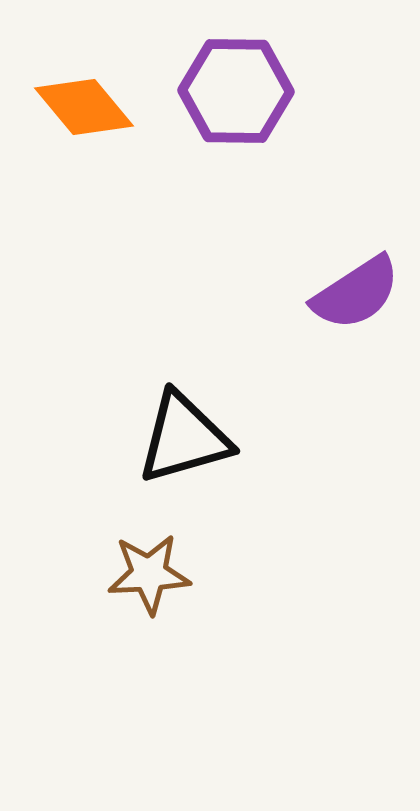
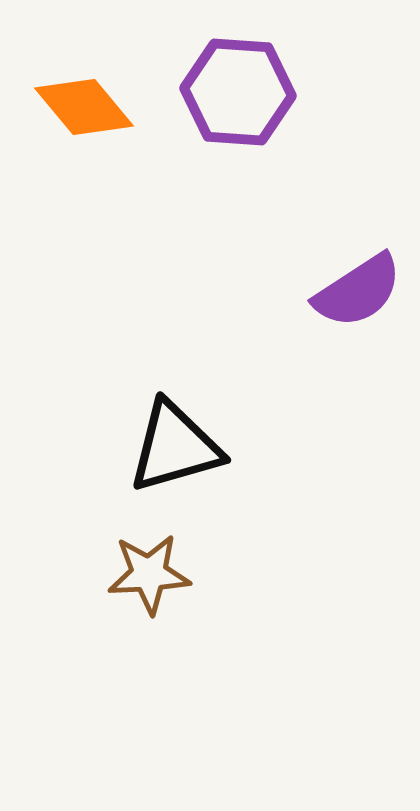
purple hexagon: moved 2 px right, 1 px down; rotated 3 degrees clockwise
purple semicircle: moved 2 px right, 2 px up
black triangle: moved 9 px left, 9 px down
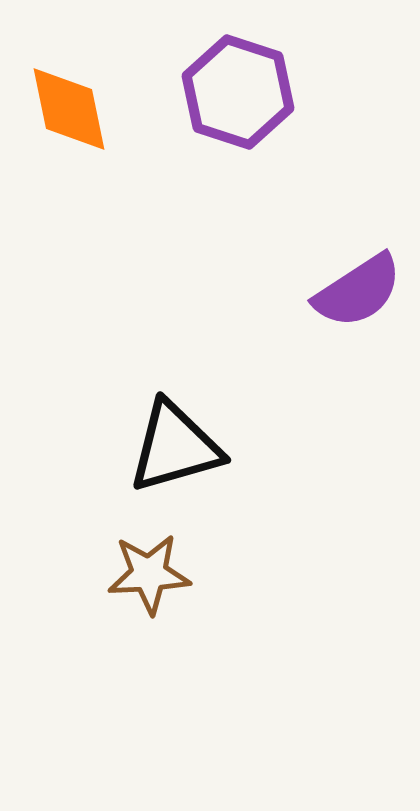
purple hexagon: rotated 14 degrees clockwise
orange diamond: moved 15 px left, 2 px down; rotated 28 degrees clockwise
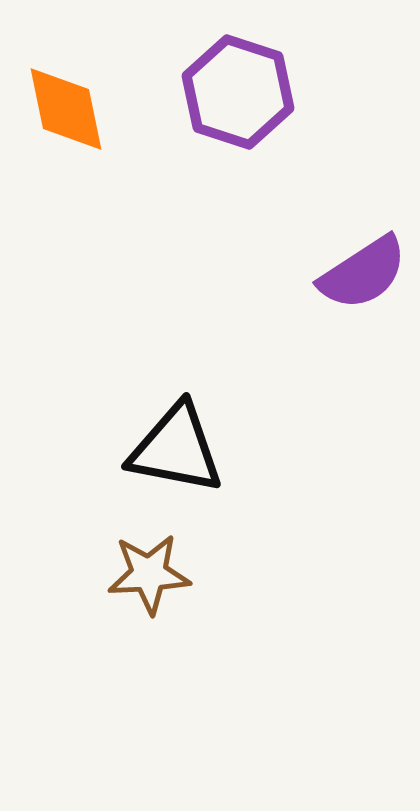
orange diamond: moved 3 px left
purple semicircle: moved 5 px right, 18 px up
black triangle: moved 1 px right, 2 px down; rotated 27 degrees clockwise
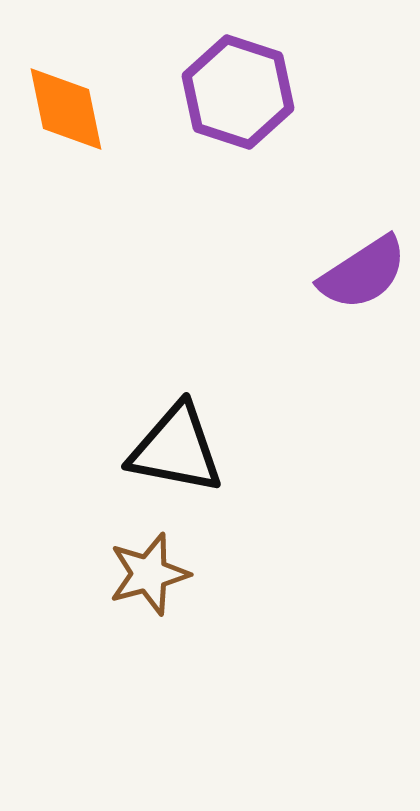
brown star: rotated 12 degrees counterclockwise
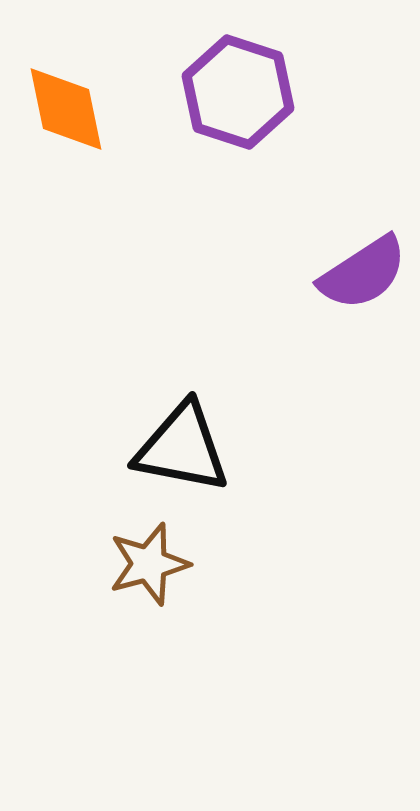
black triangle: moved 6 px right, 1 px up
brown star: moved 10 px up
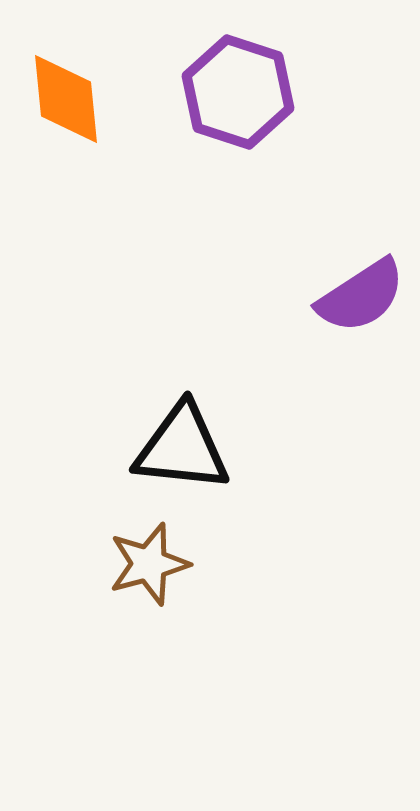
orange diamond: moved 10 px up; rotated 6 degrees clockwise
purple semicircle: moved 2 px left, 23 px down
black triangle: rotated 5 degrees counterclockwise
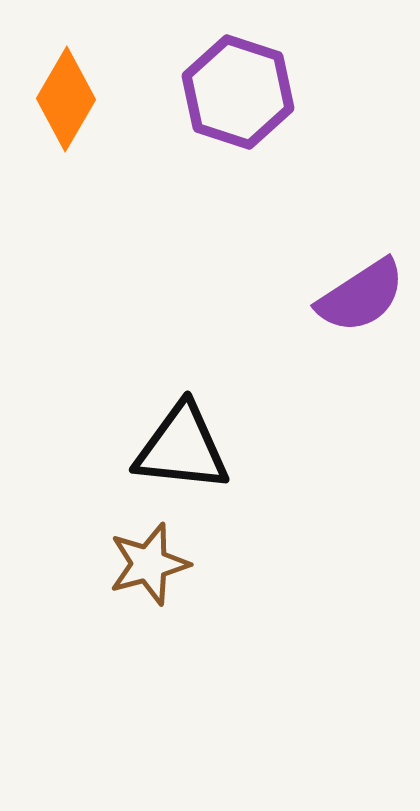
orange diamond: rotated 36 degrees clockwise
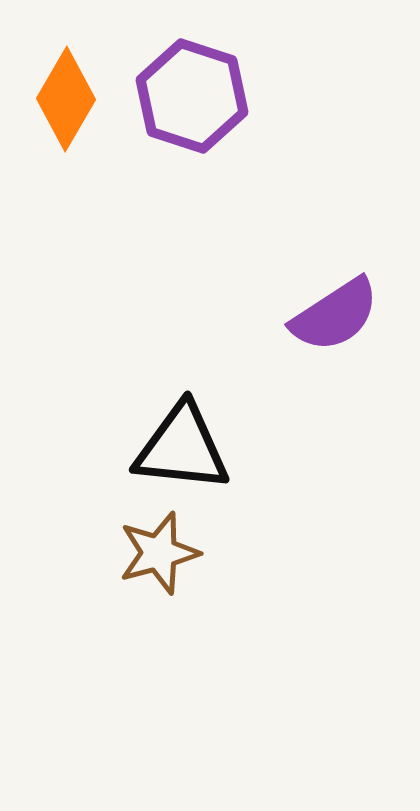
purple hexagon: moved 46 px left, 4 px down
purple semicircle: moved 26 px left, 19 px down
brown star: moved 10 px right, 11 px up
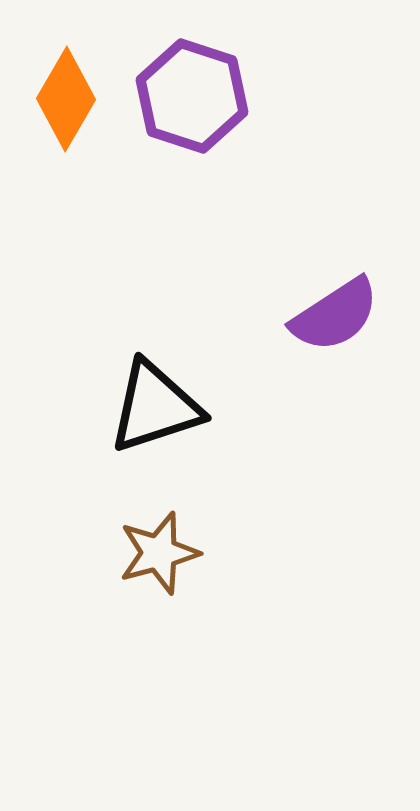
black triangle: moved 27 px left, 41 px up; rotated 24 degrees counterclockwise
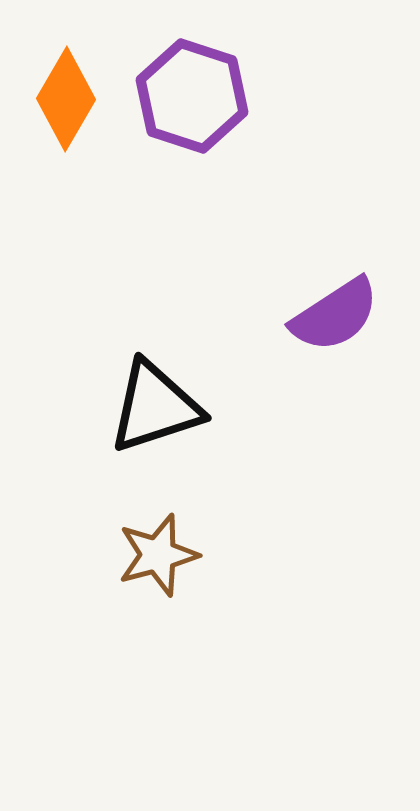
brown star: moved 1 px left, 2 px down
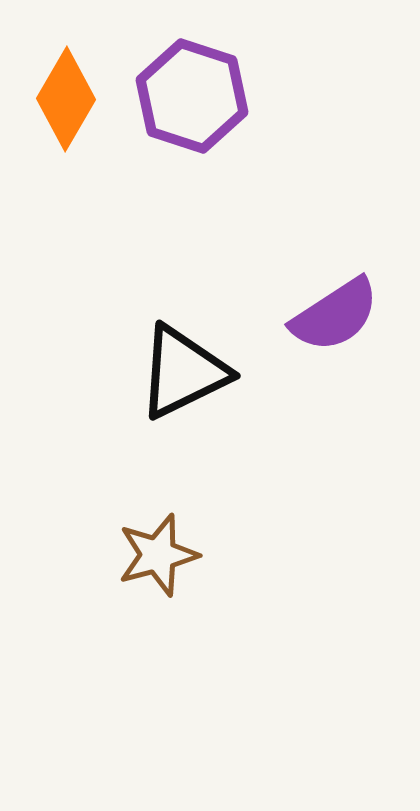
black triangle: moved 28 px right, 35 px up; rotated 8 degrees counterclockwise
